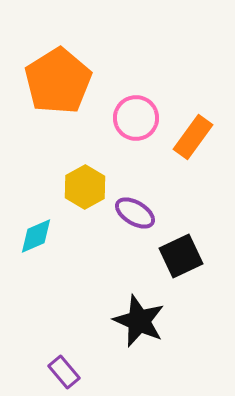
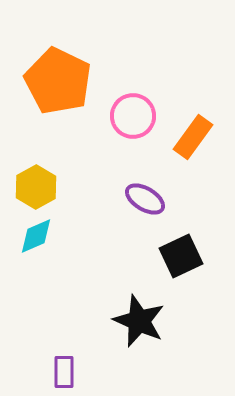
orange pentagon: rotated 14 degrees counterclockwise
pink circle: moved 3 px left, 2 px up
yellow hexagon: moved 49 px left
purple ellipse: moved 10 px right, 14 px up
purple rectangle: rotated 40 degrees clockwise
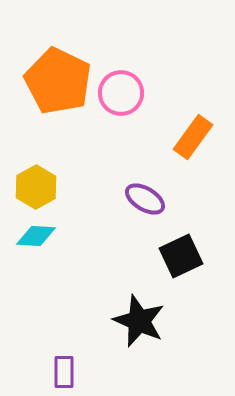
pink circle: moved 12 px left, 23 px up
cyan diamond: rotated 27 degrees clockwise
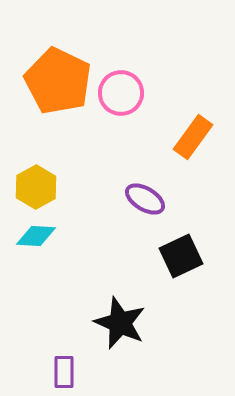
black star: moved 19 px left, 2 px down
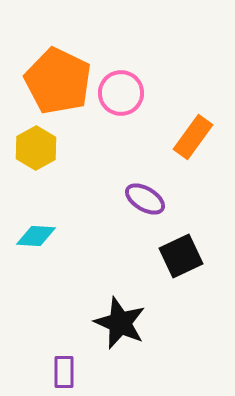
yellow hexagon: moved 39 px up
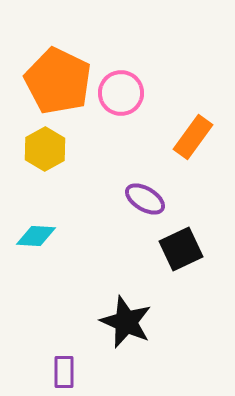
yellow hexagon: moved 9 px right, 1 px down
black square: moved 7 px up
black star: moved 6 px right, 1 px up
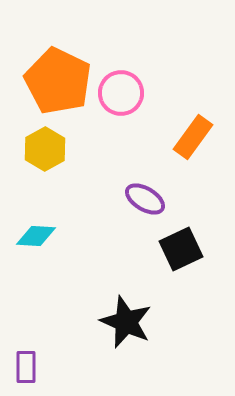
purple rectangle: moved 38 px left, 5 px up
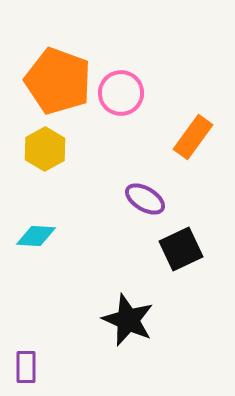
orange pentagon: rotated 6 degrees counterclockwise
black star: moved 2 px right, 2 px up
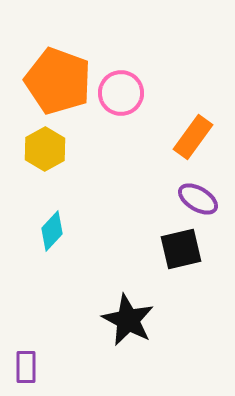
purple ellipse: moved 53 px right
cyan diamond: moved 16 px right, 5 px up; rotated 51 degrees counterclockwise
black square: rotated 12 degrees clockwise
black star: rotated 4 degrees clockwise
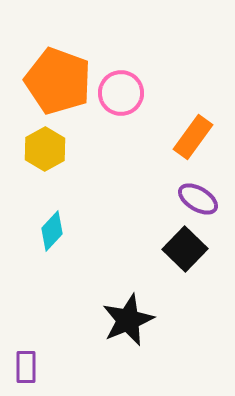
black square: moved 4 px right; rotated 33 degrees counterclockwise
black star: rotated 22 degrees clockwise
